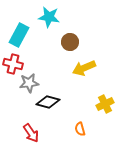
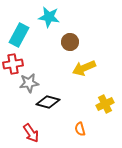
red cross: rotated 24 degrees counterclockwise
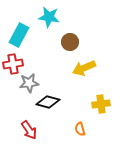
yellow cross: moved 4 px left; rotated 18 degrees clockwise
red arrow: moved 2 px left, 3 px up
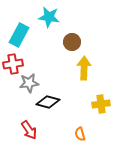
brown circle: moved 2 px right
yellow arrow: rotated 115 degrees clockwise
orange semicircle: moved 5 px down
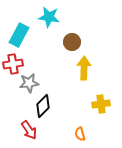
black diamond: moved 5 px left, 4 px down; rotated 60 degrees counterclockwise
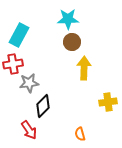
cyan star: moved 19 px right, 2 px down; rotated 10 degrees counterclockwise
yellow cross: moved 7 px right, 2 px up
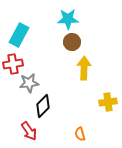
red arrow: moved 1 px down
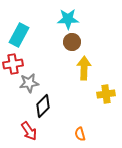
yellow cross: moved 2 px left, 8 px up
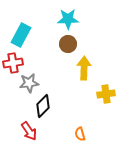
cyan rectangle: moved 2 px right
brown circle: moved 4 px left, 2 px down
red cross: moved 1 px up
